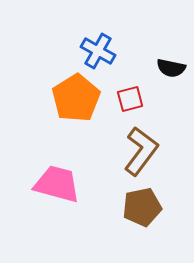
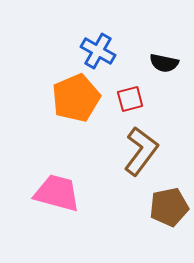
black semicircle: moved 7 px left, 5 px up
orange pentagon: rotated 9 degrees clockwise
pink trapezoid: moved 9 px down
brown pentagon: moved 27 px right
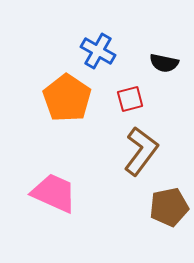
orange pentagon: moved 9 px left; rotated 15 degrees counterclockwise
pink trapezoid: moved 3 px left; rotated 9 degrees clockwise
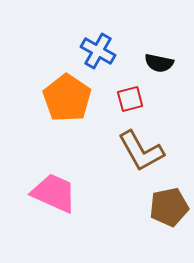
black semicircle: moved 5 px left
brown L-shape: rotated 114 degrees clockwise
